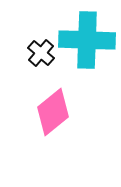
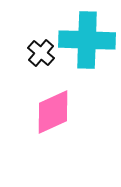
pink diamond: rotated 15 degrees clockwise
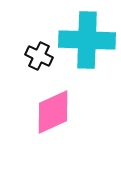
black cross: moved 2 px left, 3 px down; rotated 16 degrees counterclockwise
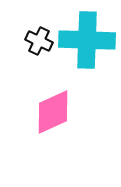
black cross: moved 15 px up
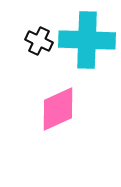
pink diamond: moved 5 px right, 3 px up
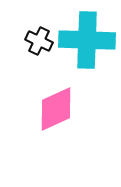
pink diamond: moved 2 px left
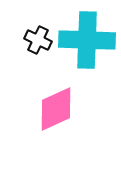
black cross: moved 1 px left, 1 px up
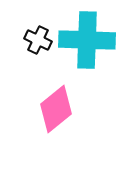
pink diamond: rotated 15 degrees counterclockwise
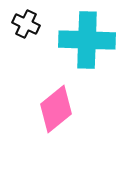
black cross: moved 12 px left, 16 px up
